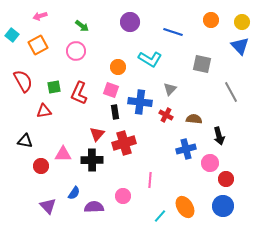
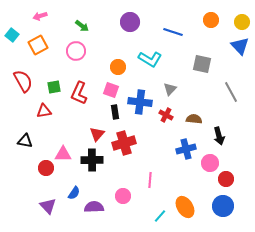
red circle at (41, 166): moved 5 px right, 2 px down
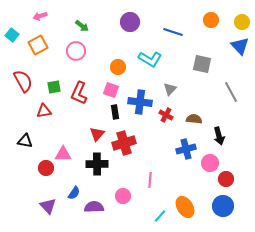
black cross at (92, 160): moved 5 px right, 4 px down
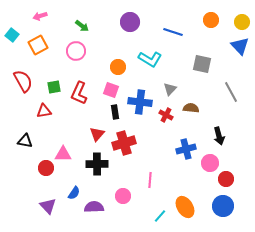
brown semicircle at (194, 119): moved 3 px left, 11 px up
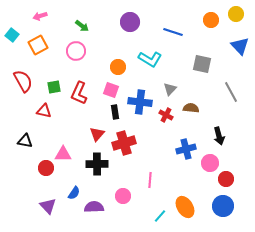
yellow circle at (242, 22): moved 6 px left, 8 px up
red triangle at (44, 111): rotated 21 degrees clockwise
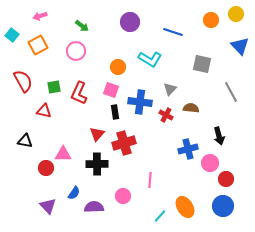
blue cross at (186, 149): moved 2 px right
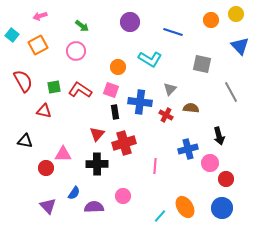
red L-shape at (79, 93): moved 1 px right, 3 px up; rotated 100 degrees clockwise
pink line at (150, 180): moved 5 px right, 14 px up
blue circle at (223, 206): moved 1 px left, 2 px down
